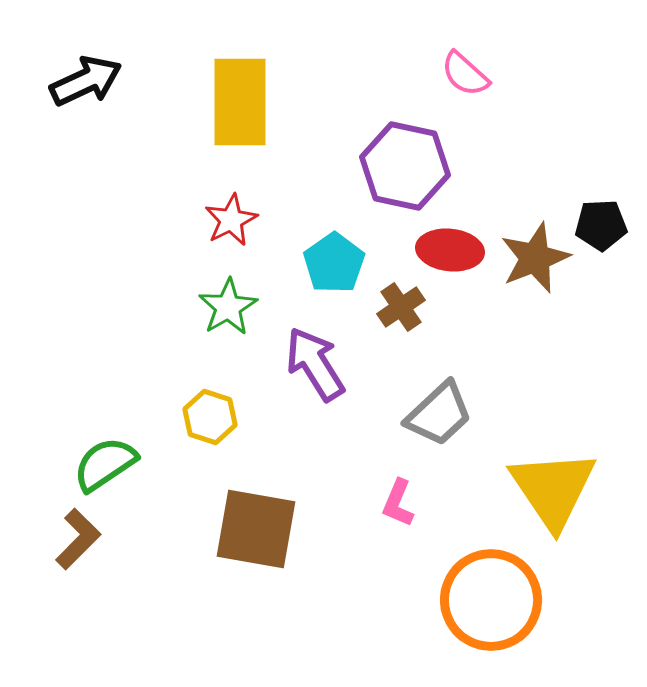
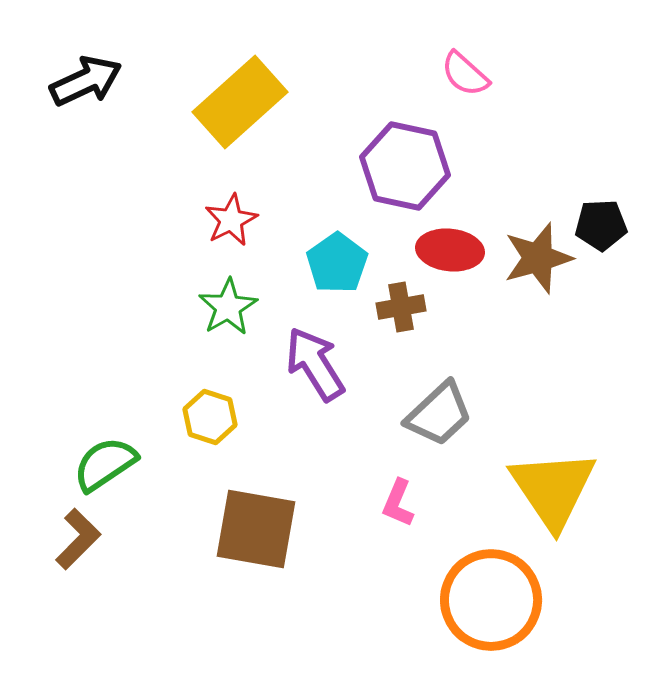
yellow rectangle: rotated 48 degrees clockwise
brown star: moved 3 px right; rotated 6 degrees clockwise
cyan pentagon: moved 3 px right
brown cross: rotated 24 degrees clockwise
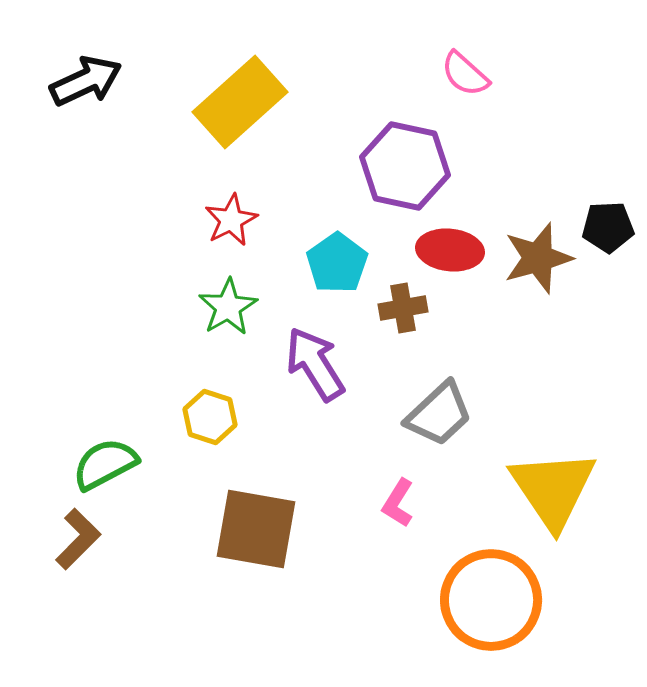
black pentagon: moved 7 px right, 2 px down
brown cross: moved 2 px right, 1 px down
green semicircle: rotated 6 degrees clockwise
pink L-shape: rotated 9 degrees clockwise
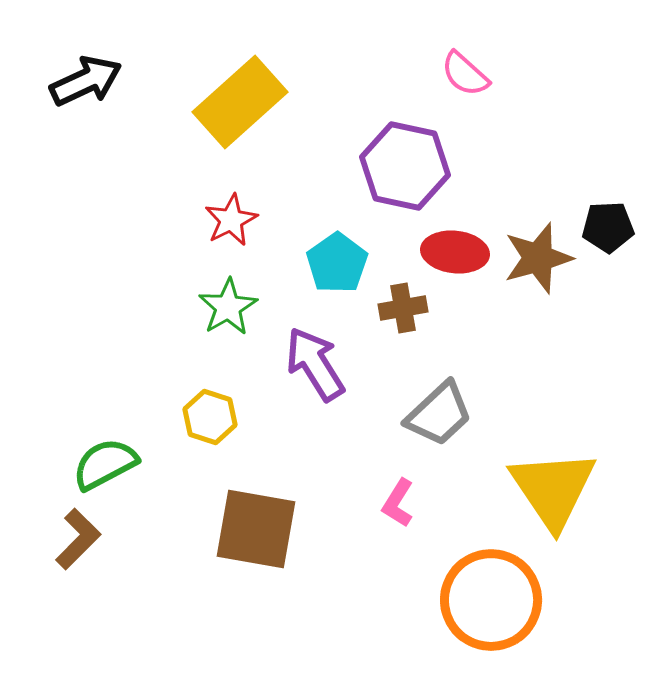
red ellipse: moved 5 px right, 2 px down
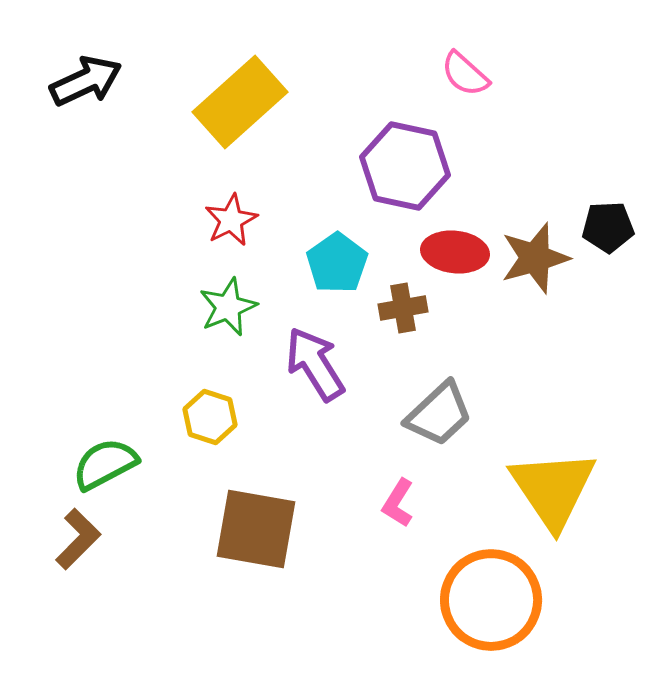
brown star: moved 3 px left
green star: rotated 8 degrees clockwise
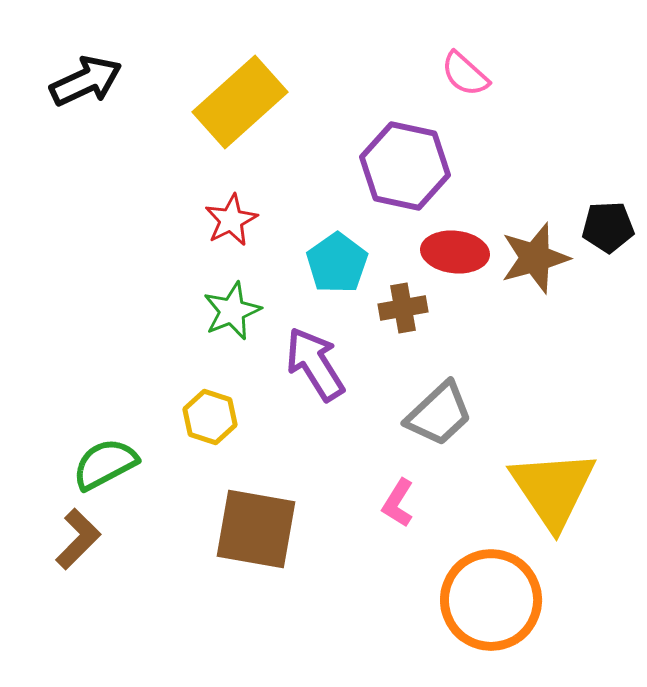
green star: moved 4 px right, 4 px down
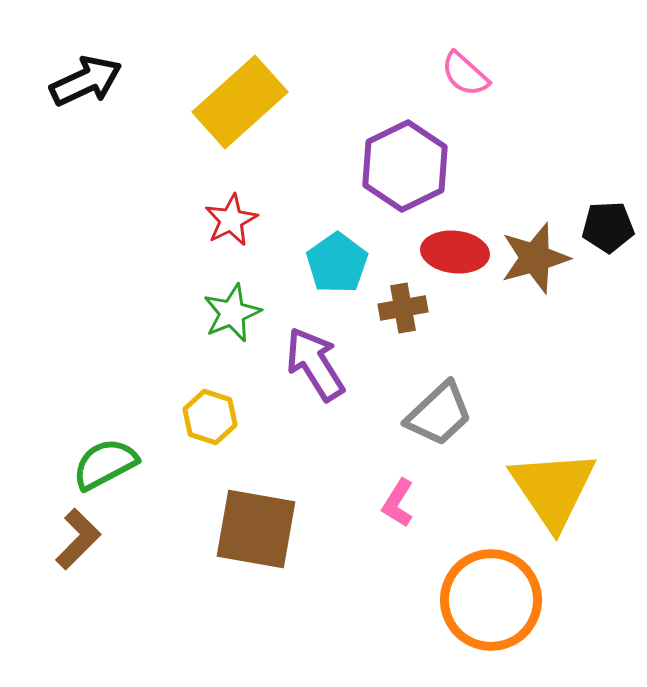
purple hexagon: rotated 22 degrees clockwise
green star: moved 2 px down
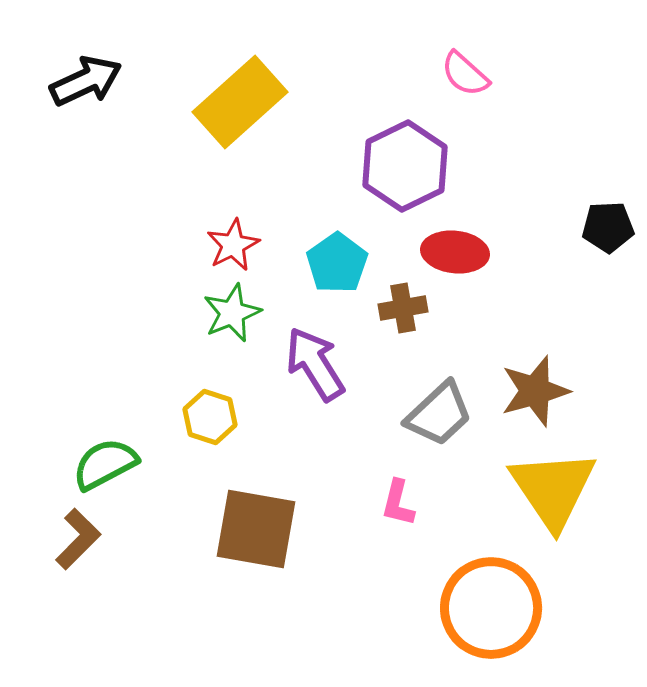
red star: moved 2 px right, 25 px down
brown star: moved 133 px down
pink L-shape: rotated 18 degrees counterclockwise
orange circle: moved 8 px down
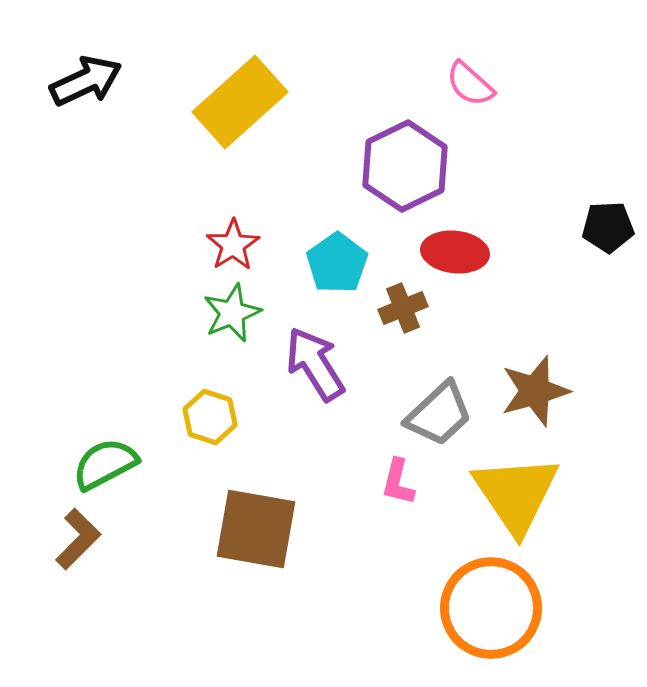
pink semicircle: moved 5 px right, 10 px down
red star: rotated 6 degrees counterclockwise
brown cross: rotated 12 degrees counterclockwise
yellow triangle: moved 37 px left, 5 px down
pink L-shape: moved 21 px up
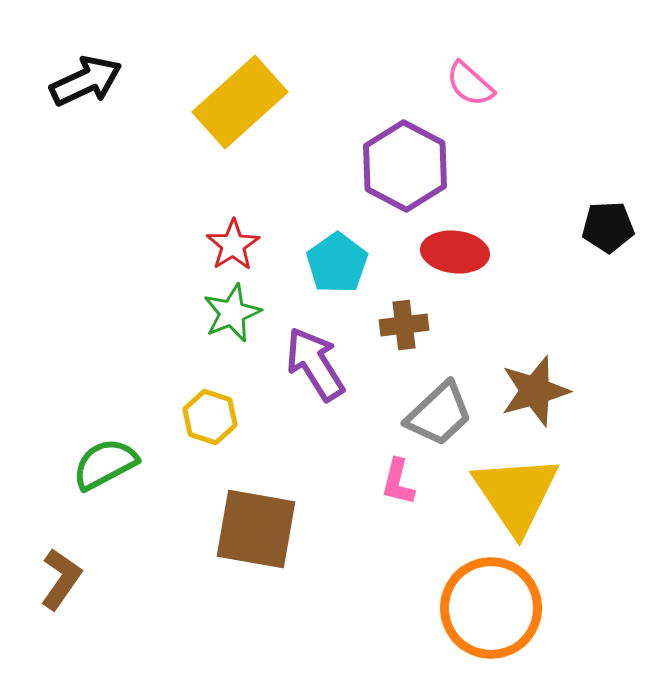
purple hexagon: rotated 6 degrees counterclockwise
brown cross: moved 1 px right, 17 px down; rotated 15 degrees clockwise
brown L-shape: moved 17 px left, 40 px down; rotated 10 degrees counterclockwise
